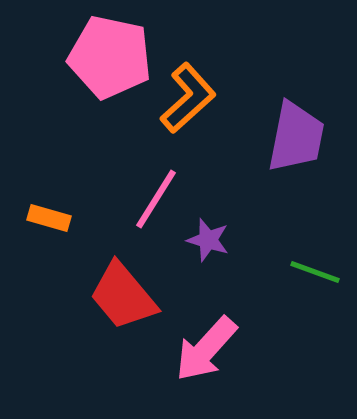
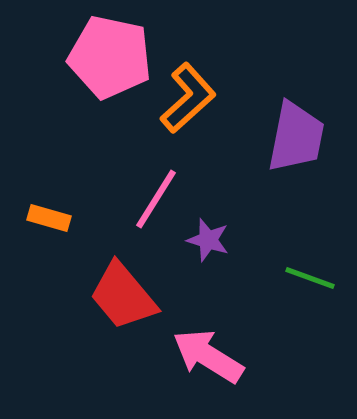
green line: moved 5 px left, 6 px down
pink arrow: moved 2 px right, 7 px down; rotated 80 degrees clockwise
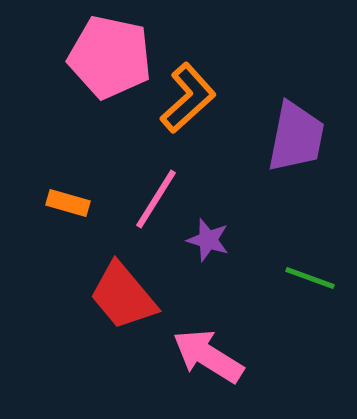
orange rectangle: moved 19 px right, 15 px up
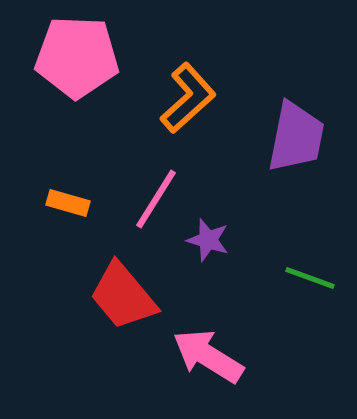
pink pentagon: moved 33 px left; rotated 10 degrees counterclockwise
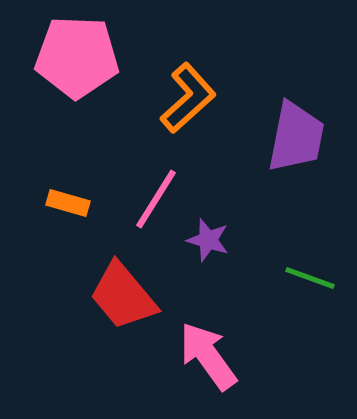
pink arrow: rotated 22 degrees clockwise
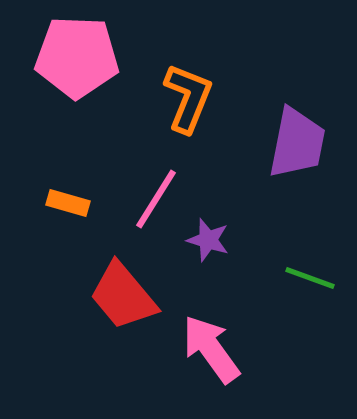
orange L-shape: rotated 26 degrees counterclockwise
purple trapezoid: moved 1 px right, 6 px down
pink arrow: moved 3 px right, 7 px up
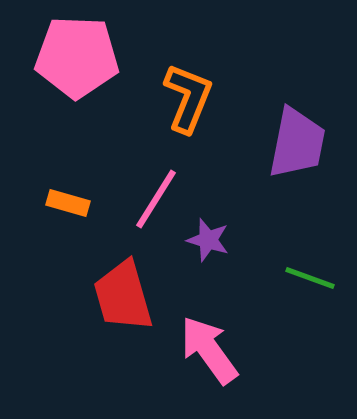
red trapezoid: rotated 24 degrees clockwise
pink arrow: moved 2 px left, 1 px down
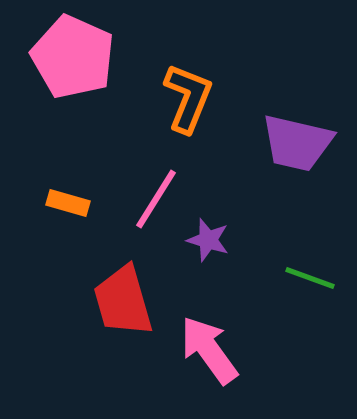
pink pentagon: moved 4 px left; rotated 22 degrees clockwise
purple trapezoid: rotated 92 degrees clockwise
red trapezoid: moved 5 px down
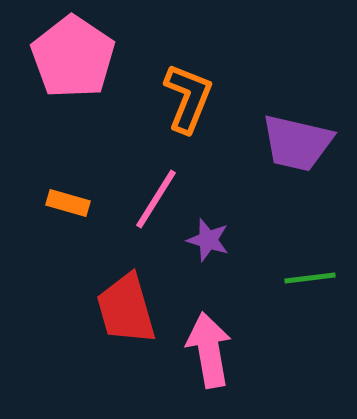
pink pentagon: rotated 10 degrees clockwise
green line: rotated 27 degrees counterclockwise
red trapezoid: moved 3 px right, 8 px down
pink arrow: rotated 26 degrees clockwise
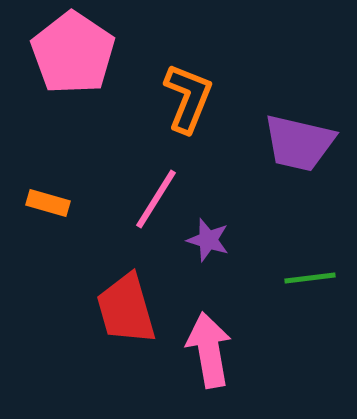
pink pentagon: moved 4 px up
purple trapezoid: moved 2 px right
orange rectangle: moved 20 px left
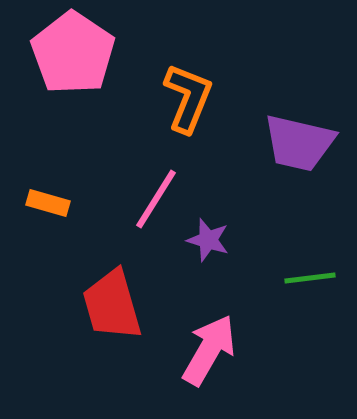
red trapezoid: moved 14 px left, 4 px up
pink arrow: rotated 40 degrees clockwise
